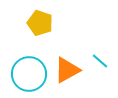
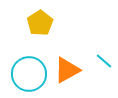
yellow pentagon: rotated 20 degrees clockwise
cyan line: moved 4 px right
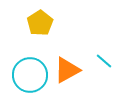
cyan circle: moved 1 px right, 1 px down
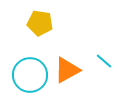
yellow pentagon: rotated 30 degrees counterclockwise
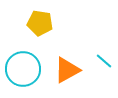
cyan circle: moved 7 px left, 6 px up
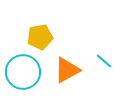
yellow pentagon: moved 14 px down; rotated 20 degrees counterclockwise
cyan circle: moved 3 px down
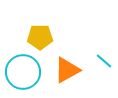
yellow pentagon: rotated 10 degrees clockwise
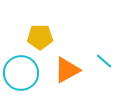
cyan circle: moved 2 px left, 1 px down
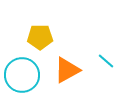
cyan line: moved 2 px right
cyan circle: moved 1 px right, 2 px down
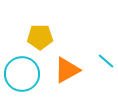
cyan circle: moved 1 px up
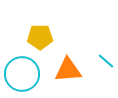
orange triangle: moved 1 px right; rotated 24 degrees clockwise
